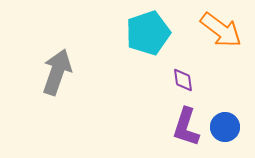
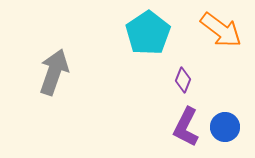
cyan pentagon: rotated 15 degrees counterclockwise
gray arrow: moved 3 px left
purple diamond: rotated 30 degrees clockwise
purple L-shape: rotated 9 degrees clockwise
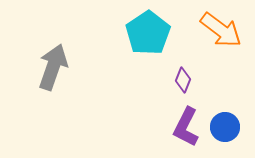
gray arrow: moved 1 px left, 5 px up
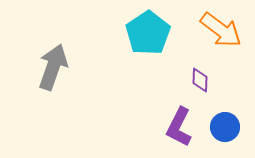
purple diamond: moved 17 px right; rotated 20 degrees counterclockwise
purple L-shape: moved 7 px left
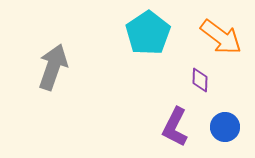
orange arrow: moved 7 px down
purple L-shape: moved 4 px left
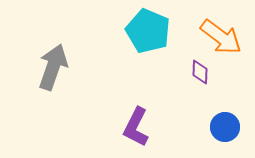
cyan pentagon: moved 2 px up; rotated 15 degrees counterclockwise
purple diamond: moved 8 px up
purple L-shape: moved 39 px left
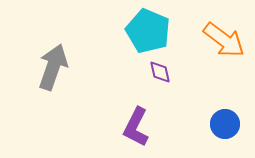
orange arrow: moved 3 px right, 3 px down
purple diamond: moved 40 px left; rotated 15 degrees counterclockwise
blue circle: moved 3 px up
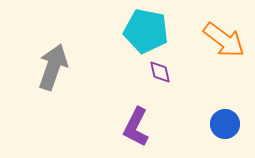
cyan pentagon: moved 2 px left; rotated 12 degrees counterclockwise
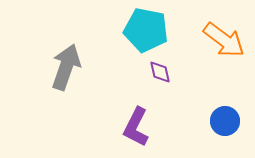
cyan pentagon: moved 1 px up
gray arrow: moved 13 px right
blue circle: moved 3 px up
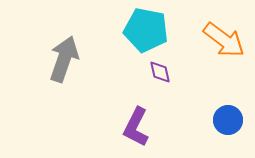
gray arrow: moved 2 px left, 8 px up
blue circle: moved 3 px right, 1 px up
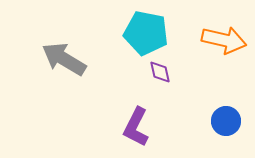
cyan pentagon: moved 3 px down
orange arrow: rotated 24 degrees counterclockwise
gray arrow: rotated 78 degrees counterclockwise
blue circle: moved 2 px left, 1 px down
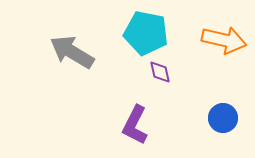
gray arrow: moved 8 px right, 7 px up
blue circle: moved 3 px left, 3 px up
purple L-shape: moved 1 px left, 2 px up
